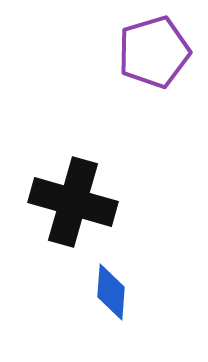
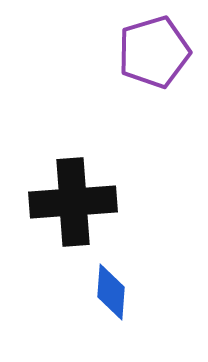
black cross: rotated 20 degrees counterclockwise
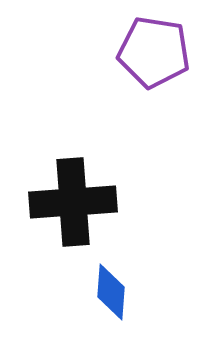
purple pentagon: rotated 26 degrees clockwise
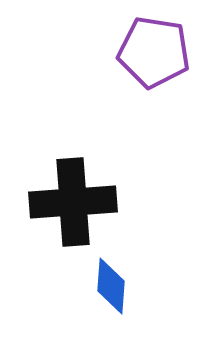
blue diamond: moved 6 px up
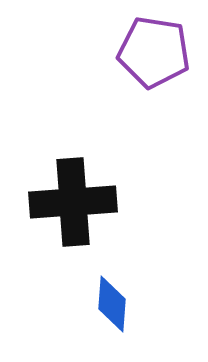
blue diamond: moved 1 px right, 18 px down
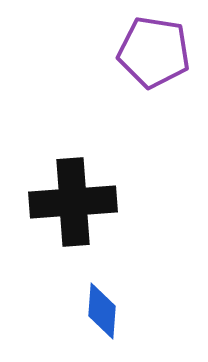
blue diamond: moved 10 px left, 7 px down
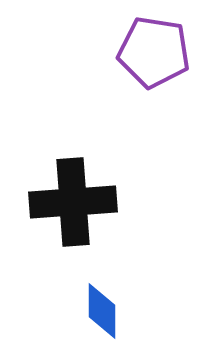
blue diamond: rotated 4 degrees counterclockwise
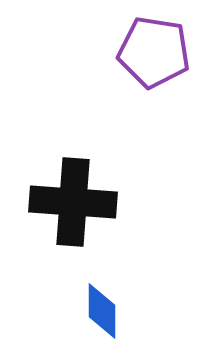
black cross: rotated 8 degrees clockwise
